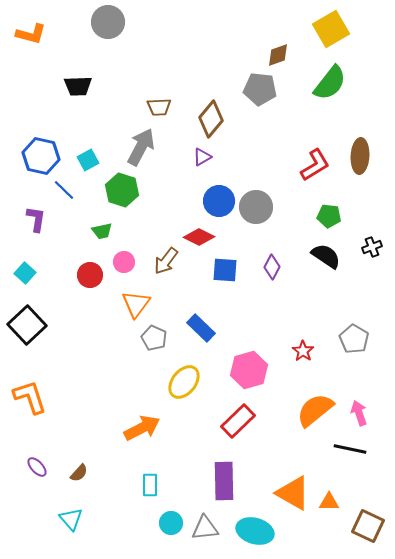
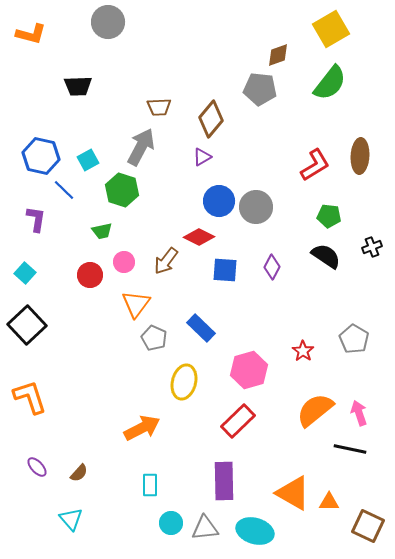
yellow ellipse at (184, 382): rotated 24 degrees counterclockwise
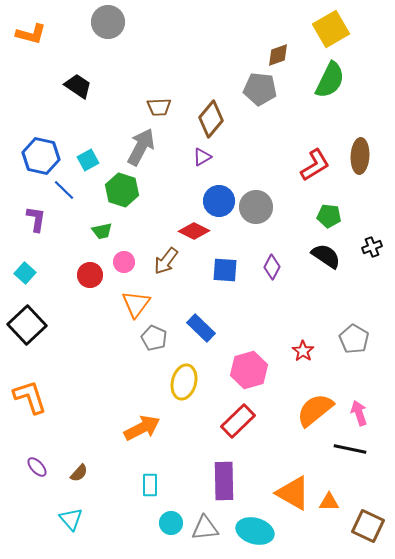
green semicircle at (330, 83): moved 3 px up; rotated 12 degrees counterclockwise
black trapezoid at (78, 86): rotated 144 degrees counterclockwise
red diamond at (199, 237): moved 5 px left, 6 px up
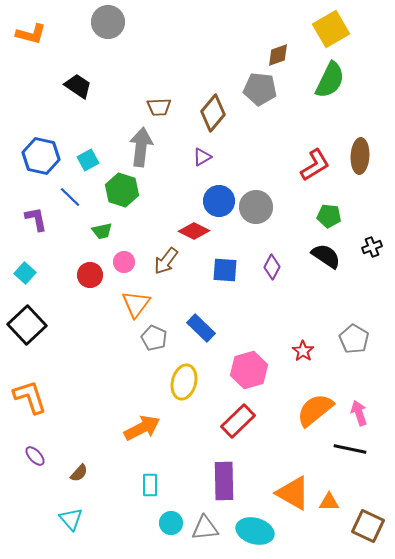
brown diamond at (211, 119): moved 2 px right, 6 px up
gray arrow at (141, 147): rotated 21 degrees counterclockwise
blue line at (64, 190): moved 6 px right, 7 px down
purple L-shape at (36, 219): rotated 20 degrees counterclockwise
purple ellipse at (37, 467): moved 2 px left, 11 px up
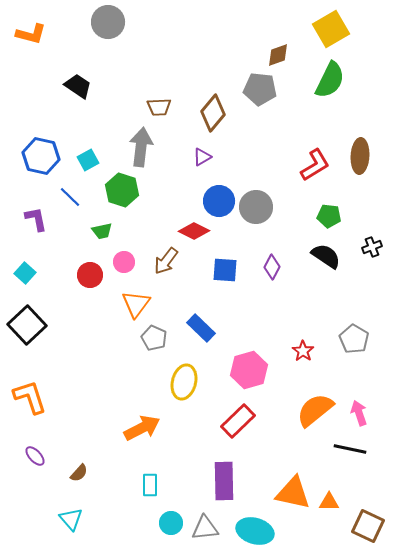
orange triangle at (293, 493): rotated 18 degrees counterclockwise
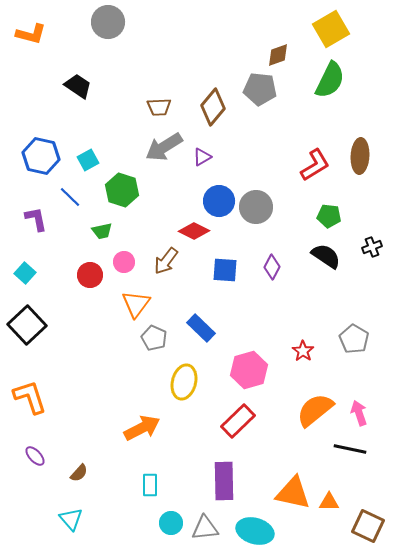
brown diamond at (213, 113): moved 6 px up
gray arrow at (141, 147): moved 23 px right; rotated 129 degrees counterclockwise
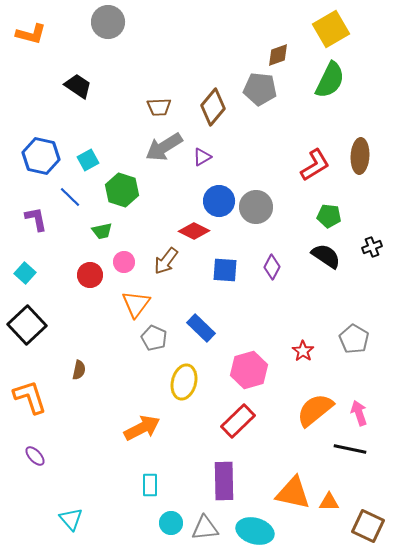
brown semicircle at (79, 473): moved 103 px up; rotated 30 degrees counterclockwise
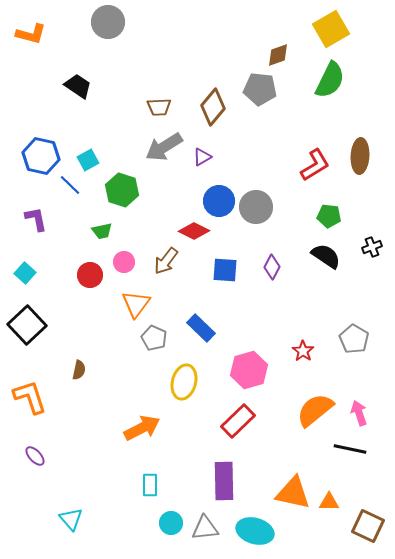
blue line at (70, 197): moved 12 px up
